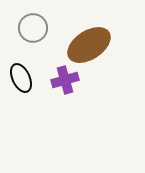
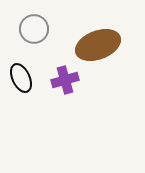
gray circle: moved 1 px right, 1 px down
brown ellipse: moved 9 px right; rotated 12 degrees clockwise
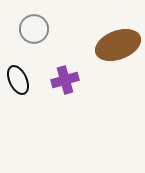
brown ellipse: moved 20 px right
black ellipse: moved 3 px left, 2 px down
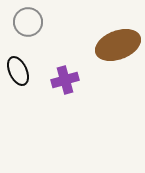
gray circle: moved 6 px left, 7 px up
black ellipse: moved 9 px up
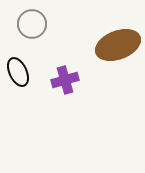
gray circle: moved 4 px right, 2 px down
black ellipse: moved 1 px down
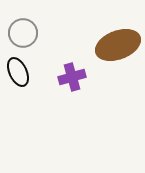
gray circle: moved 9 px left, 9 px down
purple cross: moved 7 px right, 3 px up
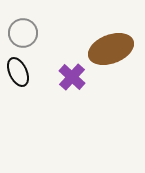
brown ellipse: moved 7 px left, 4 px down
purple cross: rotated 32 degrees counterclockwise
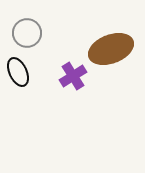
gray circle: moved 4 px right
purple cross: moved 1 px right, 1 px up; rotated 16 degrees clockwise
